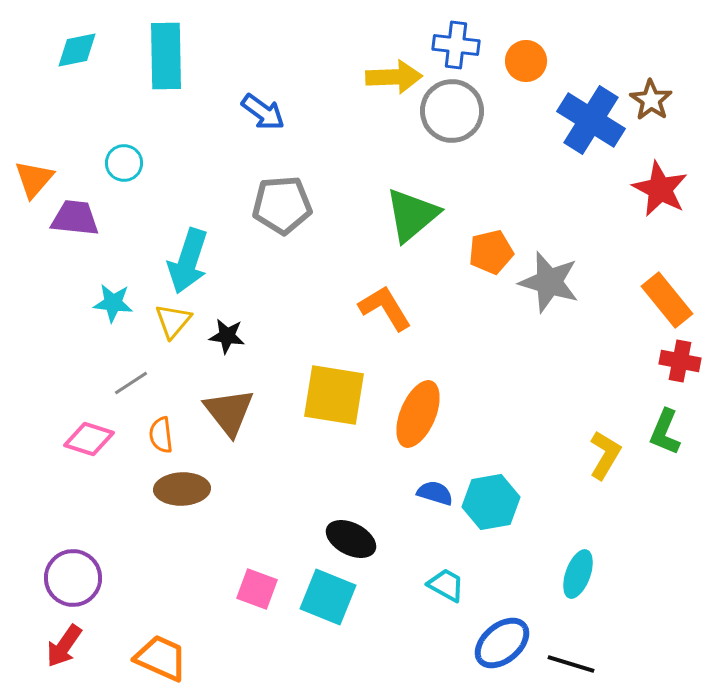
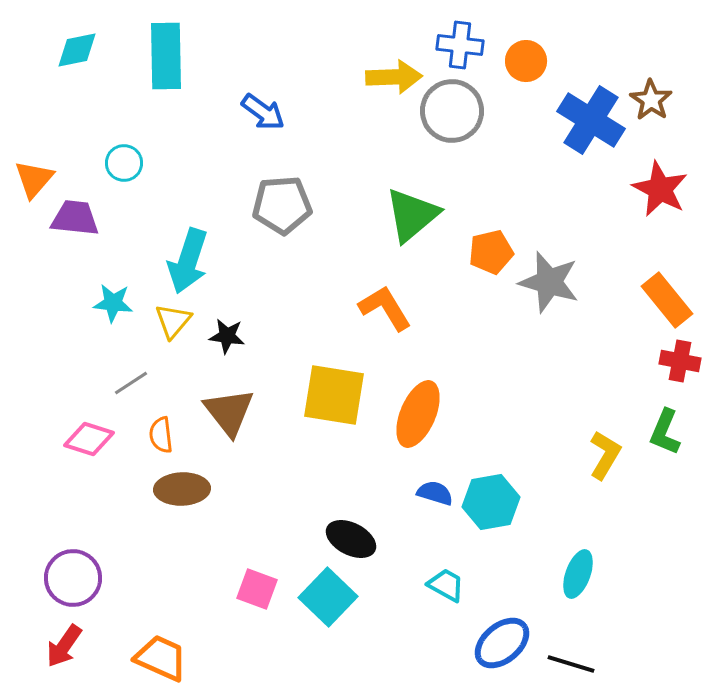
blue cross at (456, 45): moved 4 px right
cyan square at (328, 597): rotated 22 degrees clockwise
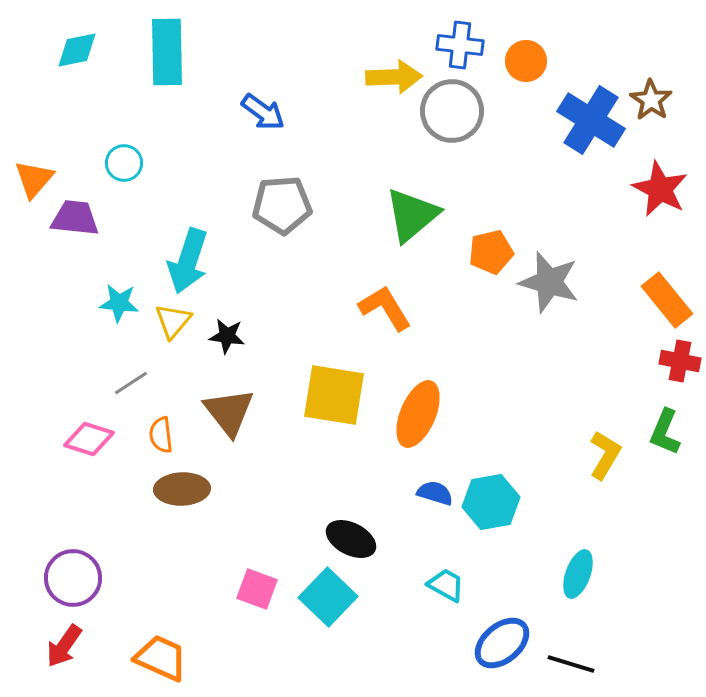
cyan rectangle at (166, 56): moved 1 px right, 4 px up
cyan star at (113, 303): moved 6 px right
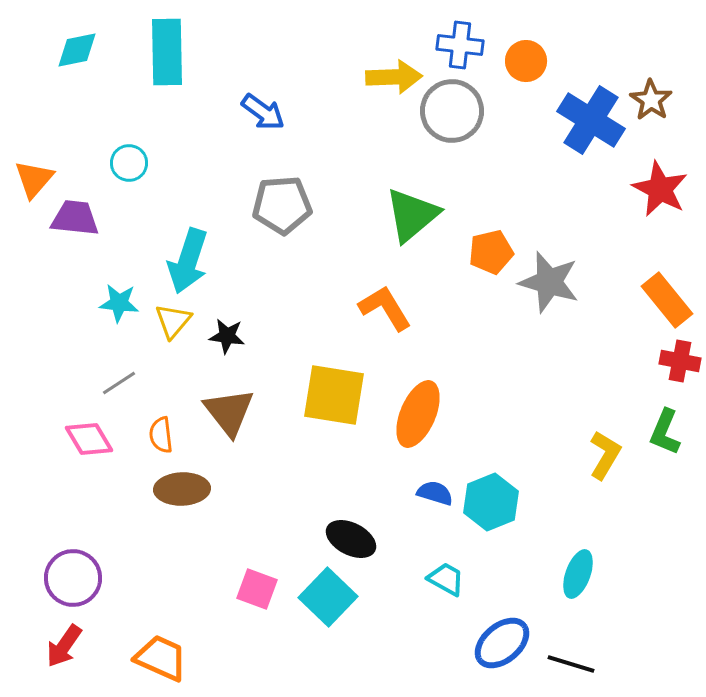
cyan circle at (124, 163): moved 5 px right
gray line at (131, 383): moved 12 px left
pink diamond at (89, 439): rotated 42 degrees clockwise
cyan hexagon at (491, 502): rotated 12 degrees counterclockwise
cyan trapezoid at (446, 585): moved 6 px up
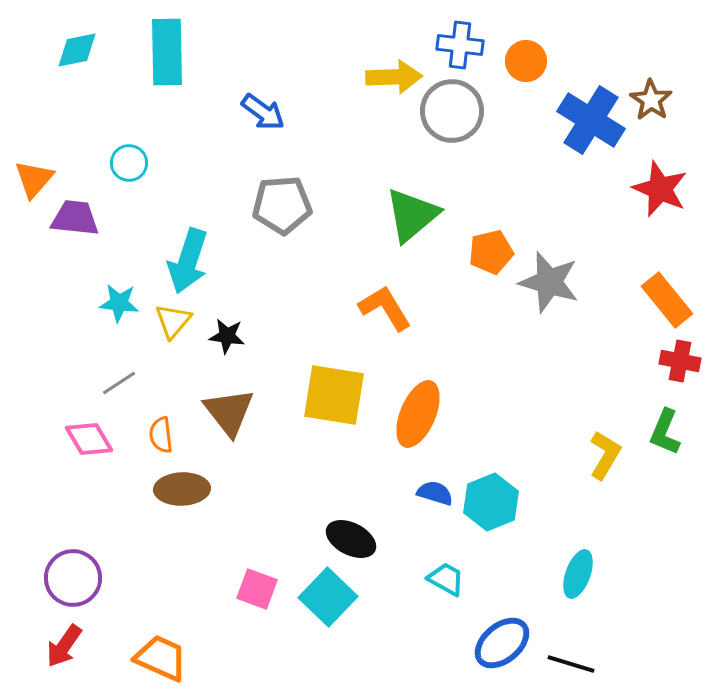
red star at (660, 189): rotated 4 degrees counterclockwise
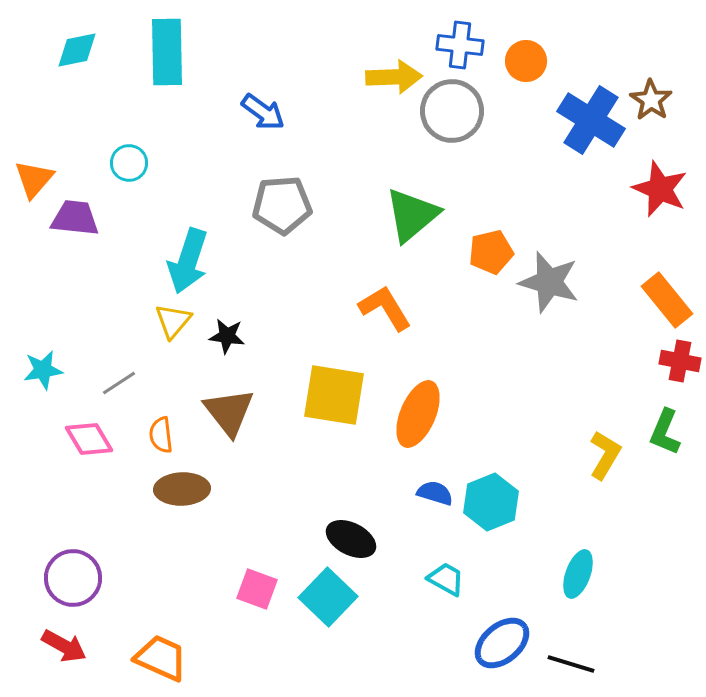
cyan star at (119, 303): moved 76 px left, 67 px down; rotated 15 degrees counterclockwise
red arrow at (64, 646): rotated 96 degrees counterclockwise
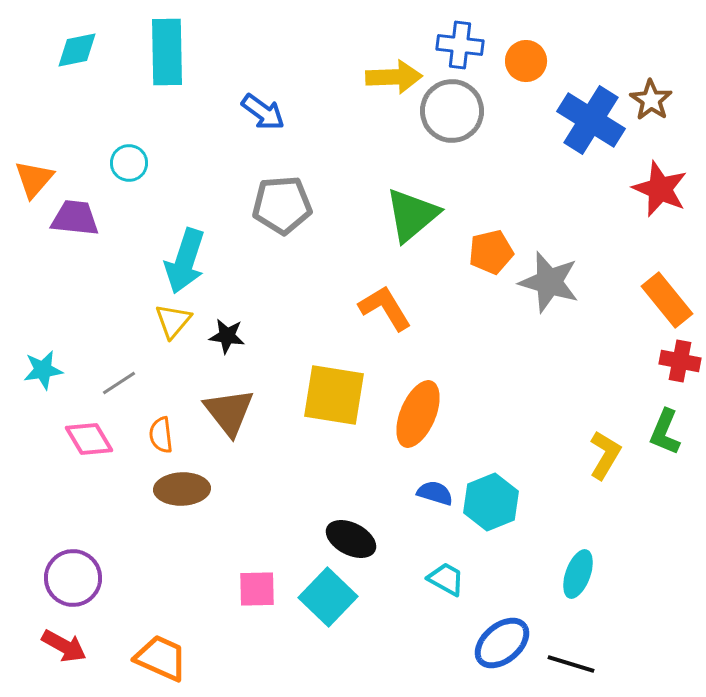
cyan arrow at (188, 261): moved 3 px left
pink square at (257, 589): rotated 21 degrees counterclockwise
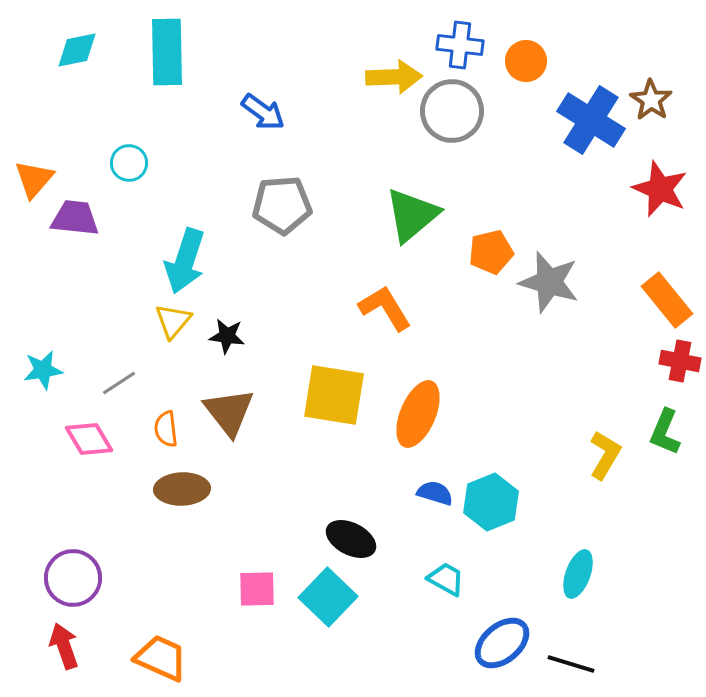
orange semicircle at (161, 435): moved 5 px right, 6 px up
red arrow at (64, 646): rotated 138 degrees counterclockwise
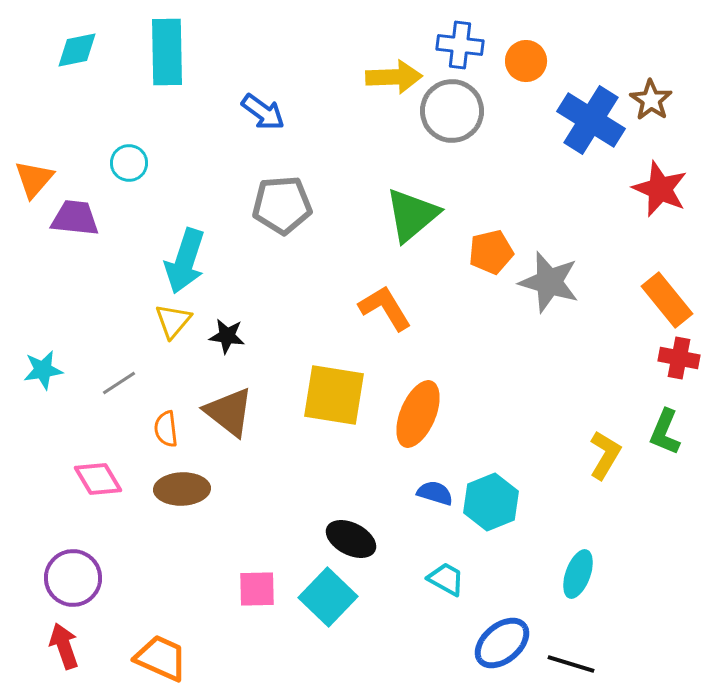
red cross at (680, 361): moved 1 px left, 3 px up
brown triangle at (229, 412): rotated 14 degrees counterclockwise
pink diamond at (89, 439): moved 9 px right, 40 px down
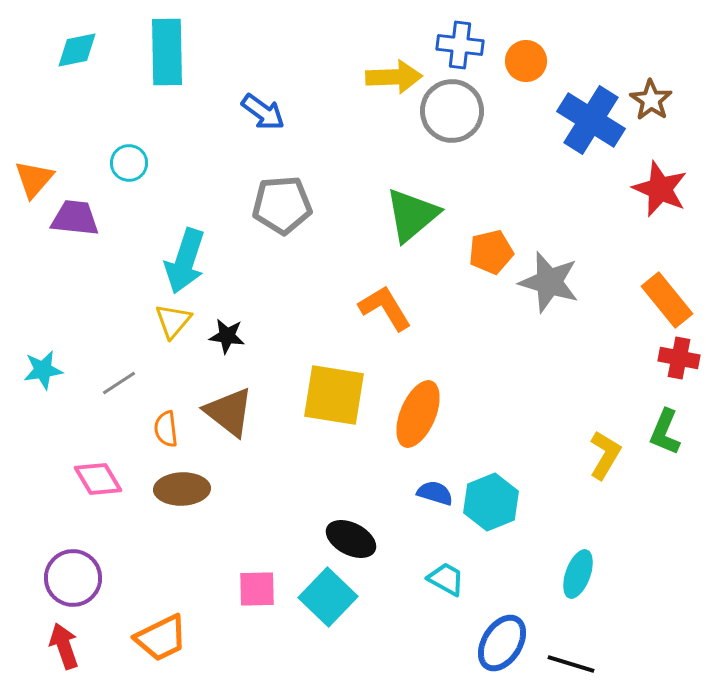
blue ellipse at (502, 643): rotated 18 degrees counterclockwise
orange trapezoid at (161, 658): moved 20 px up; rotated 130 degrees clockwise
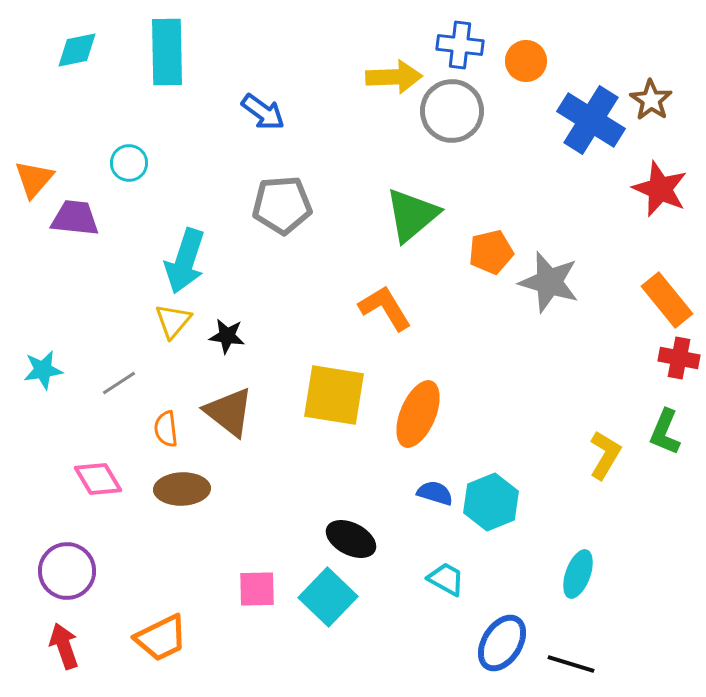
purple circle at (73, 578): moved 6 px left, 7 px up
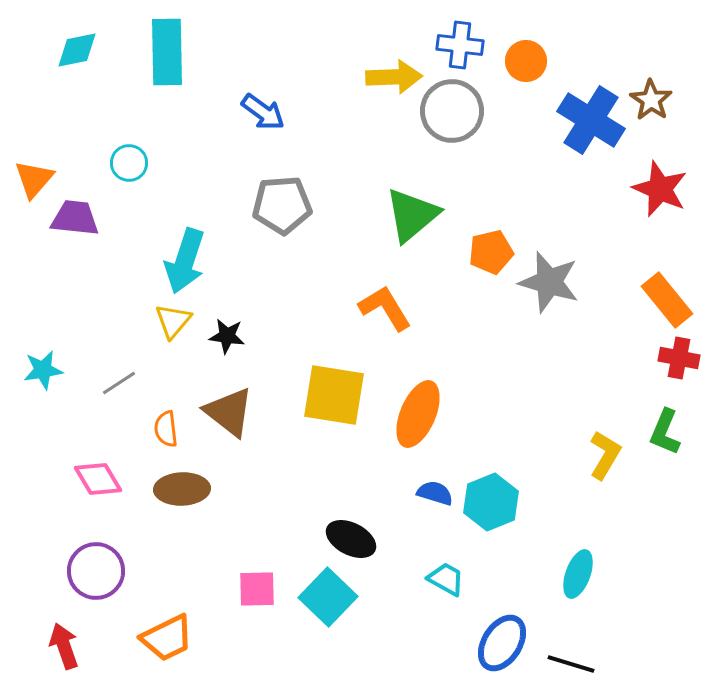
purple circle at (67, 571): moved 29 px right
orange trapezoid at (161, 638): moved 6 px right
